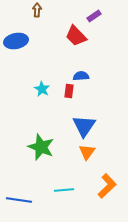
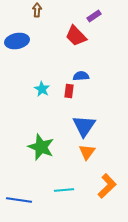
blue ellipse: moved 1 px right
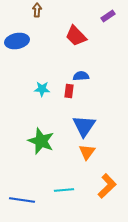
purple rectangle: moved 14 px right
cyan star: rotated 28 degrees counterclockwise
green star: moved 6 px up
blue line: moved 3 px right
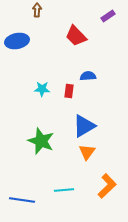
blue semicircle: moved 7 px right
blue triangle: rotated 25 degrees clockwise
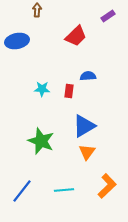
red trapezoid: rotated 90 degrees counterclockwise
blue line: moved 9 px up; rotated 60 degrees counterclockwise
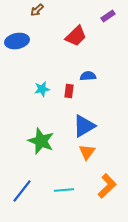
brown arrow: rotated 136 degrees counterclockwise
cyan star: rotated 14 degrees counterclockwise
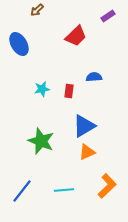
blue ellipse: moved 2 px right, 3 px down; rotated 70 degrees clockwise
blue semicircle: moved 6 px right, 1 px down
orange triangle: rotated 30 degrees clockwise
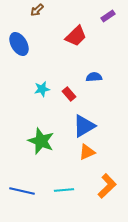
red rectangle: moved 3 px down; rotated 48 degrees counterclockwise
blue line: rotated 65 degrees clockwise
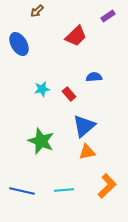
brown arrow: moved 1 px down
blue triangle: rotated 10 degrees counterclockwise
orange triangle: rotated 12 degrees clockwise
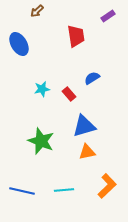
red trapezoid: rotated 55 degrees counterclockwise
blue semicircle: moved 2 px left, 1 px down; rotated 28 degrees counterclockwise
blue triangle: rotated 25 degrees clockwise
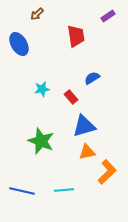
brown arrow: moved 3 px down
red rectangle: moved 2 px right, 3 px down
orange L-shape: moved 14 px up
